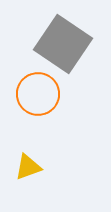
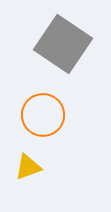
orange circle: moved 5 px right, 21 px down
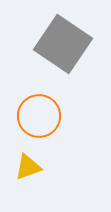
orange circle: moved 4 px left, 1 px down
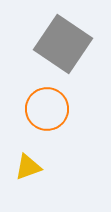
orange circle: moved 8 px right, 7 px up
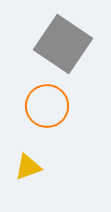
orange circle: moved 3 px up
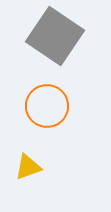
gray square: moved 8 px left, 8 px up
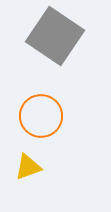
orange circle: moved 6 px left, 10 px down
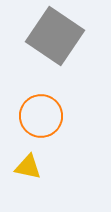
yellow triangle: rotated 32 degrees clockwise
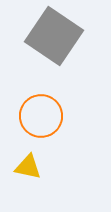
gray square: moved 1 px left
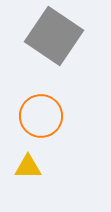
yellow triangle: rotated 12 degrees counterclockwise
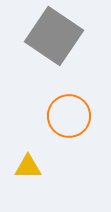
orange circle: moved 28 px right
